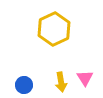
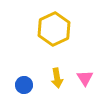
yellow arrow: moved 4 px left, 4 px up
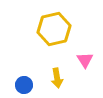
yellow hexagon: rotated 12 degrees clockwise
pink triangle: moved 18 px up
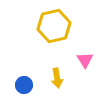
yellow hexagon: moved 3 px up
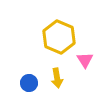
yellow hexagon: moved 5 px right, 11 px down; rotated 24 degrees counterclockwise
blue circle: moved 5 px right, 2 px up
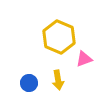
pink triangle: moved 1 px left, 1 px up; rotated 42 degrees clockwise
yellow arrow: moved 1 px right, 2 px down
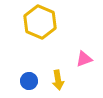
yellow hexagon: moved 19 px left, 15 px up
blue circle: moved 2 px up
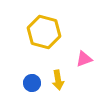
yellow hexagon: moved 4 px right, 10 px down; rotated 8 degrees counterclockwise
blue circle: moved 3 px right, 2 px down
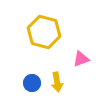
pink triangle: moved 3 px left
yellow arrow: moved 1 px left, 2 px down
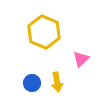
yellow hexagon: rotated 8 degrees clockwise
pink triangle: rotated 24 degrees counterclockwise
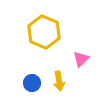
yellow arrow: moved 2 px right, 1 px up
